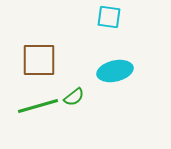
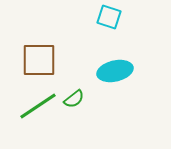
cyan square: rotated 10 degrees clockwise
green semicircle: moved 2 px down
green line: rotated 18 degrees counterclockwise
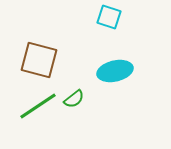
brown square: rotated 15 degrees clockwise
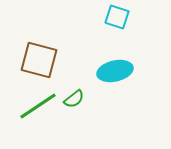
cyan square: moved 8 px right
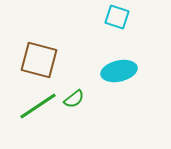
cyan ellipse: moved 4 px right
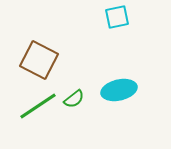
cyan square: rotated 30 degrees counterclockwise
brown square: rotated 12 degrees clockwise
cyan ellipse: moved 19 px down
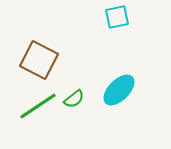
cyan ellipse: rotated 32 degrees counterclockwise
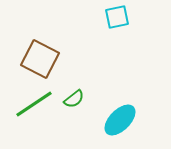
brown square: moved 1 px right, 1 px up
cyan ellipse: moved 1 px right, 30 px down
green line: moved 4 px left, 2 px up
